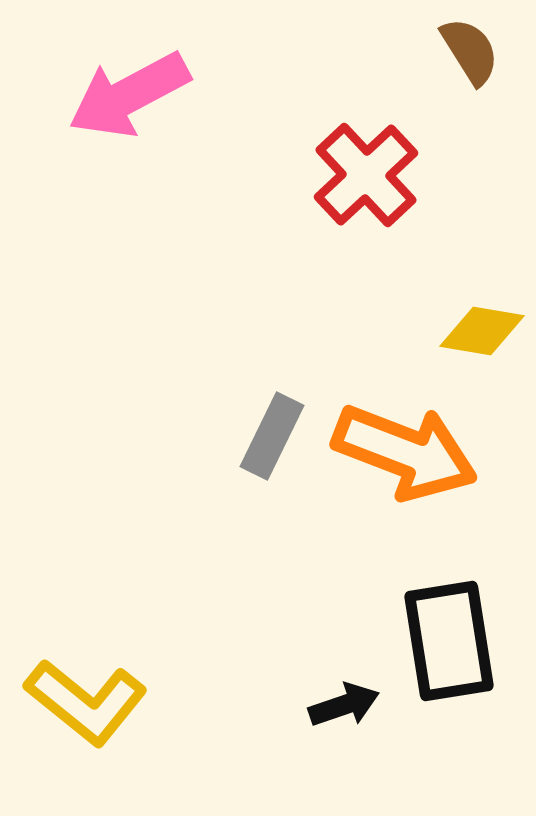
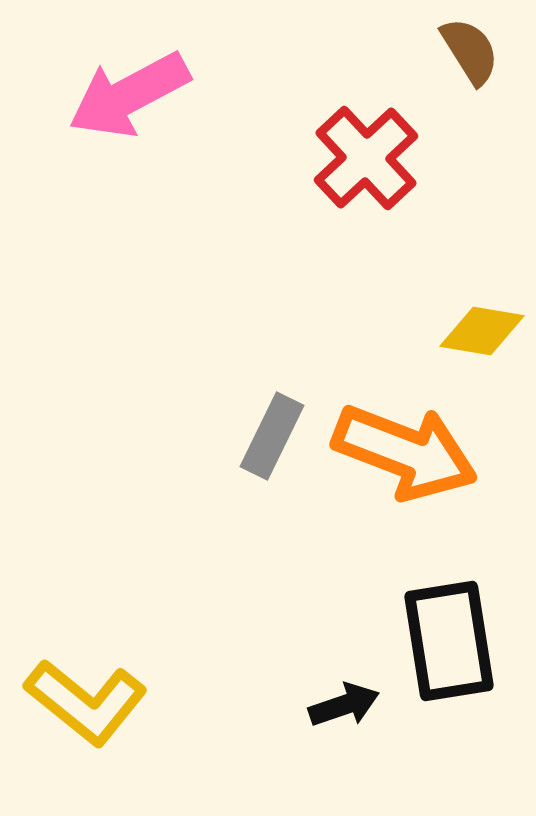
red cross: moved 17 px up
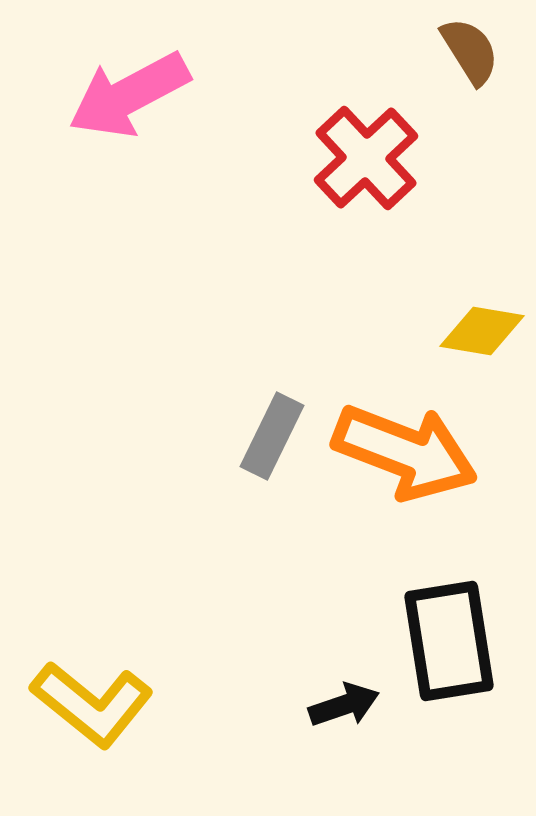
yellow L-shape: moved 6 px right, 2 px down
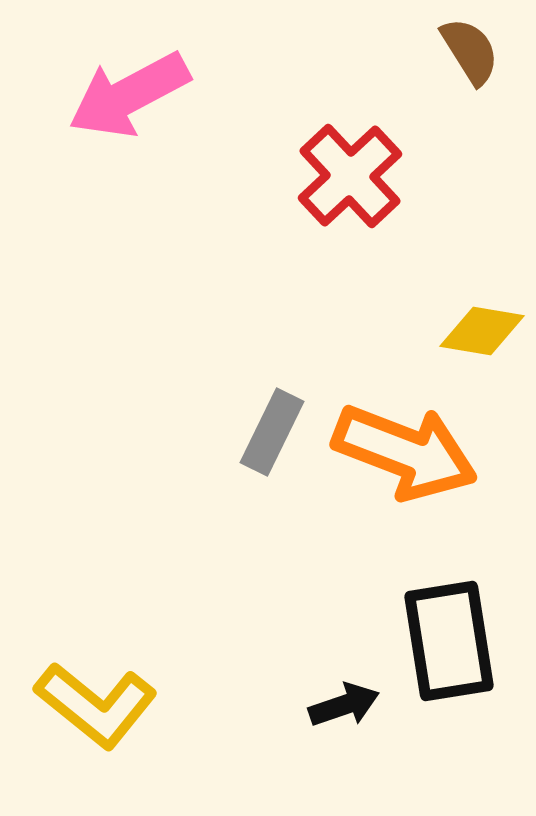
red cross: moved 16 px left, 18 px down
gray rectangle: moved 4 px up
yellow L-shape: moved 4 px right, 1 px down
